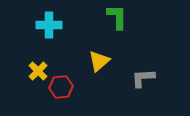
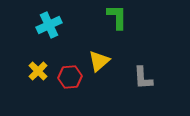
cyan cross: rotated 25 degrees counterclockwise
gray L-shape: rotated 90 degrees counterclockwise
red hexagon: moved 9 px right, 10 px up
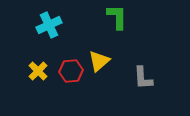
red hexagon: moved 1 px right, 6 px up
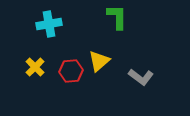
cyan cross: moved 1 px up; rotated 15 degrees clockwise
yellow cross: moved 3 px left, 4 px up
gray L-shape: moved 2 px left, 1 px up; rotated 50 degrees counterclockwise
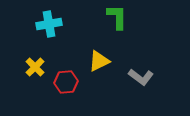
yellow triangle: rotated 15 degrees clockwise
red hexagon: moved 5 px left, 11 px down
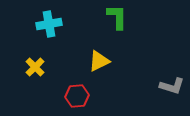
gray L-shape: moved 31 px right, 9 px down; rotated 20 degrees counterclockwise
red hexagon: moved 11 px right, 14 px down
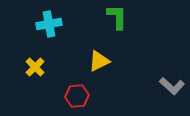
gray L-shape: rotated 25 degrees clockwise
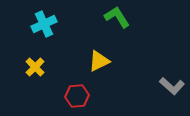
green L-shape: rotated 32 degrees counterclockwise
cyan cross: moved 5 px left; rotated 15 degrees counterclockwise
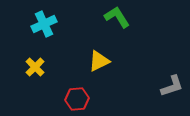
gray L-shape: rotated 60 degrees counterclockwise
red hexagon: moved 3 px down
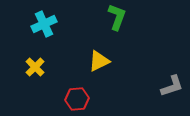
green L-shape: rotated 52 degrees clockwise
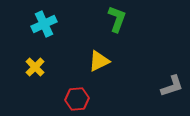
green L-shape: moved 2 px down
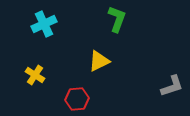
yellow cross: moved 8 px down; rotated 12 degrees counterclockwise
